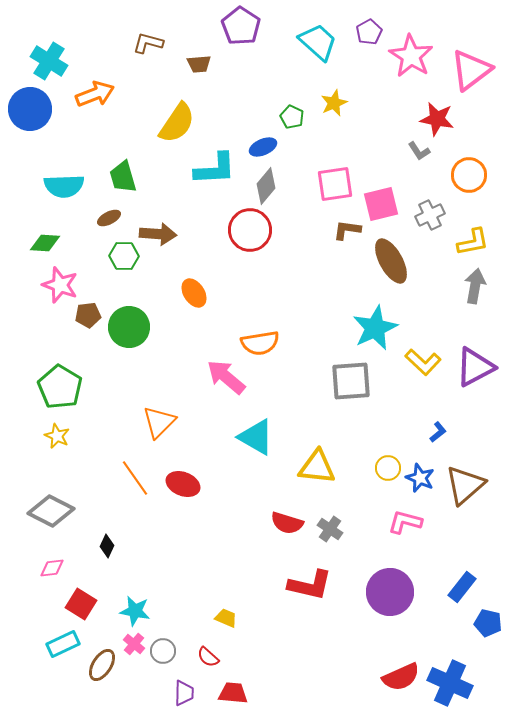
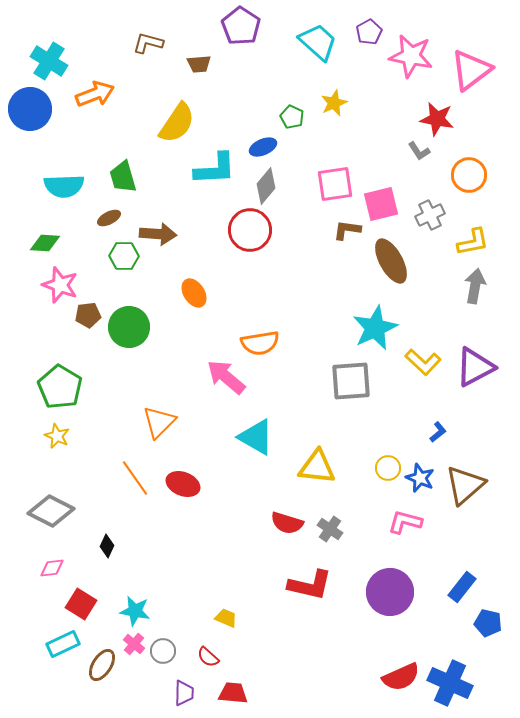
pink star at (411, 56): rotated 21 degrees counterclockwise
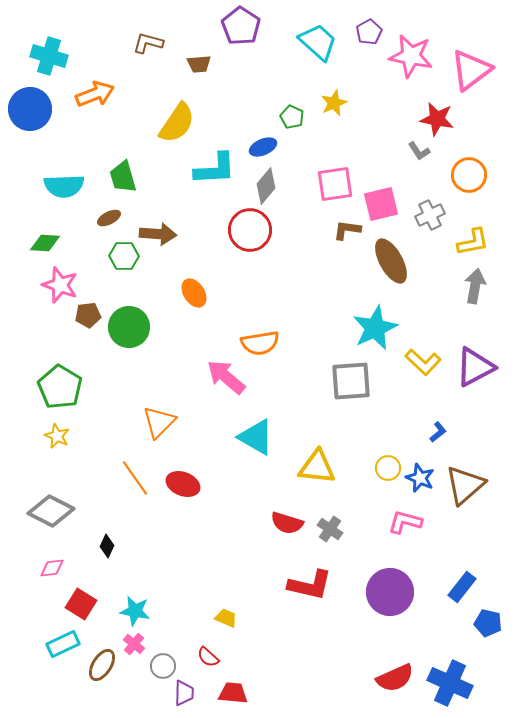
cyan cross at (49, 61): moved 5 px up; rotated 15 degrees counterclockwise
gray circle at (163, 651): moved 15 px down
red semicircle at (401, 677): moved 6 px left, 1 px down
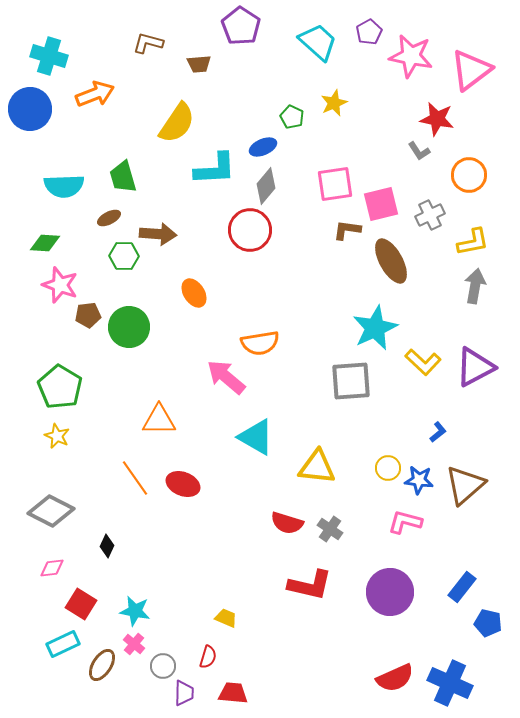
orange triangle at (159, 422): moved 2 px up; rotated 45 degrees clockwise
blue star at (420, 478): moved 1 px left, 2 px down; rotated 16 degrees counterclockwise
red semicircle at (208, 657): rotated 115 degrees counterclockwise
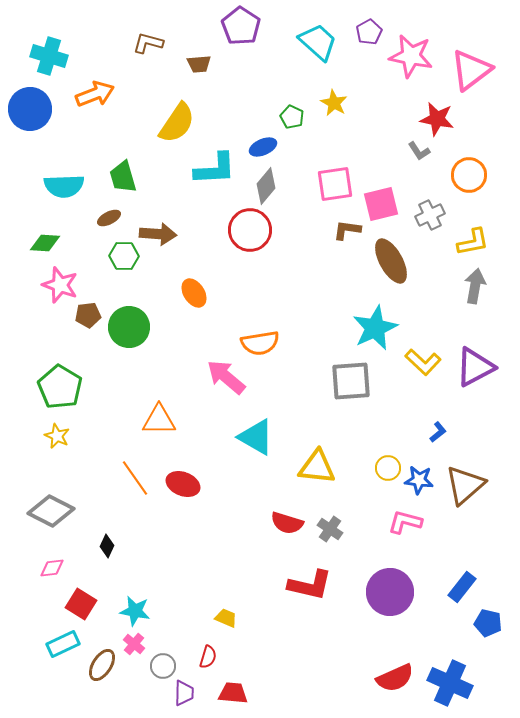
yellow star at (334, 103): rotated 20 degrees counterclockwise
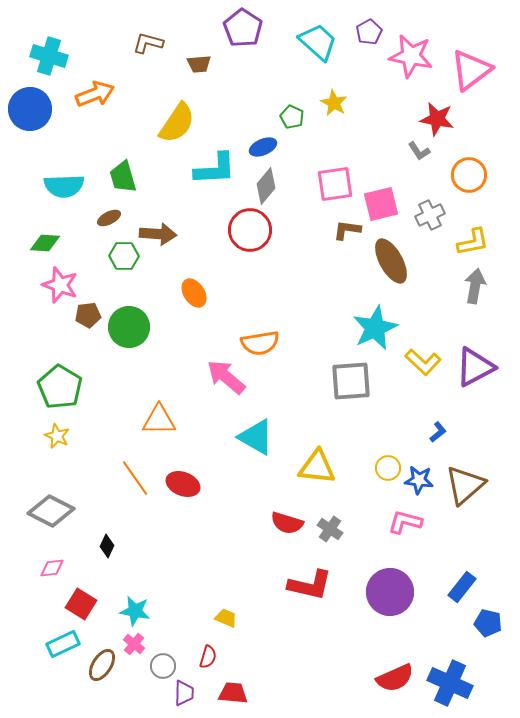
purple pentagon at (241, 26): moved 2 px right, 2 px down
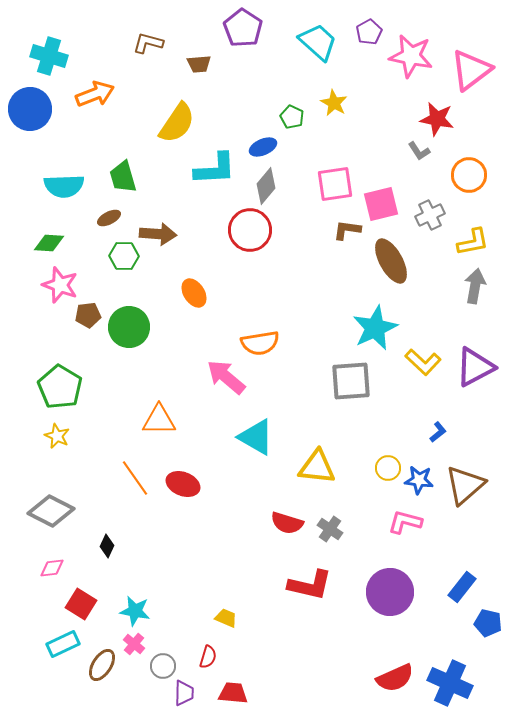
green diamond at (45, 243): moved 4 px right
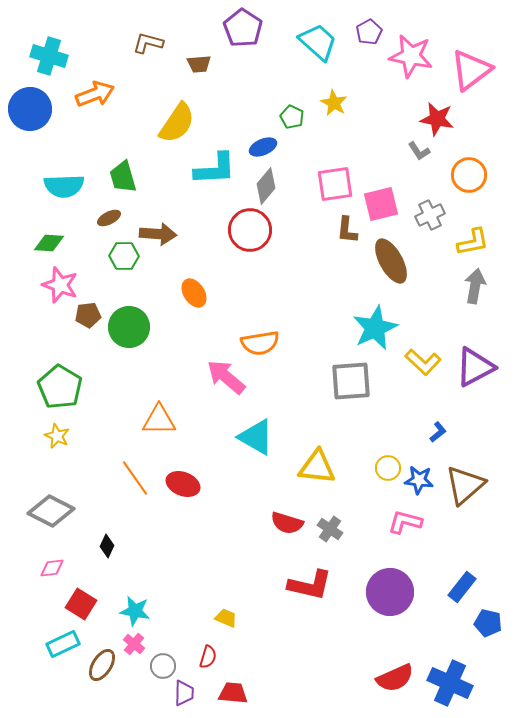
brown L-shape at (347, 230): rotated 92 degrees counterclockwise
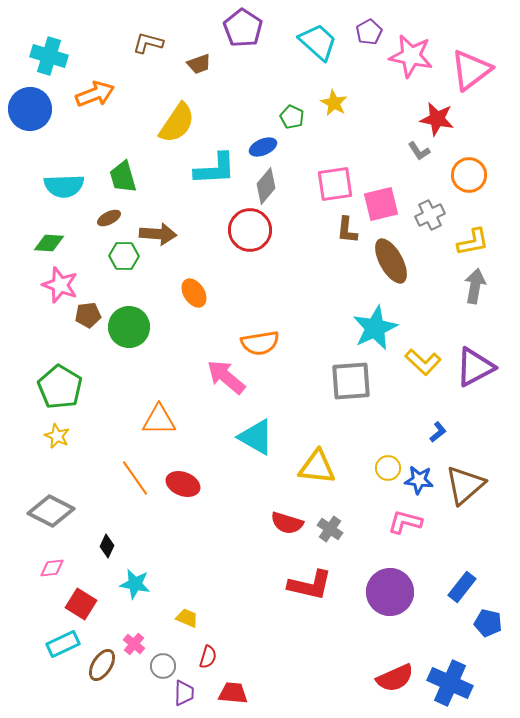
brown trapezoid at (199, 64): rotated 15 degrees counterclockwise
cyan star at (135, 611): moved 27 px up
yellow trapezoid at (226, 618): moved 39 px left
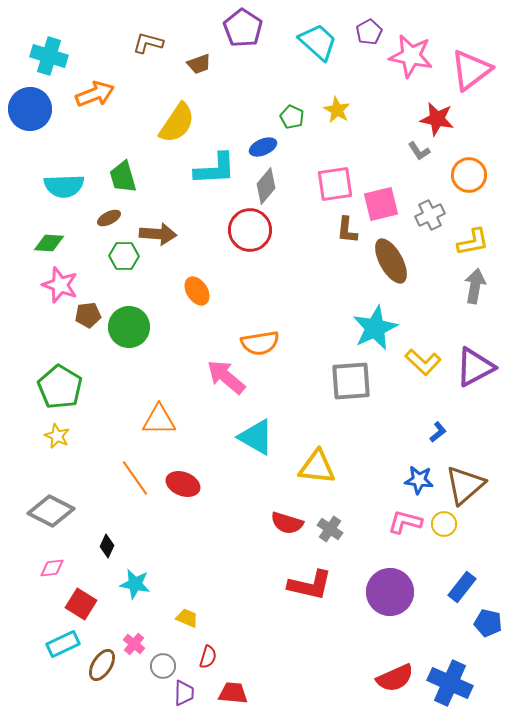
yellow star at (334, 103): moved 3 px right, 7 px down
orange ellipse at (194, 293): moved 3 px right, 2 px up
yellow circle at (388, 468): moved 56 px right, 56 px down
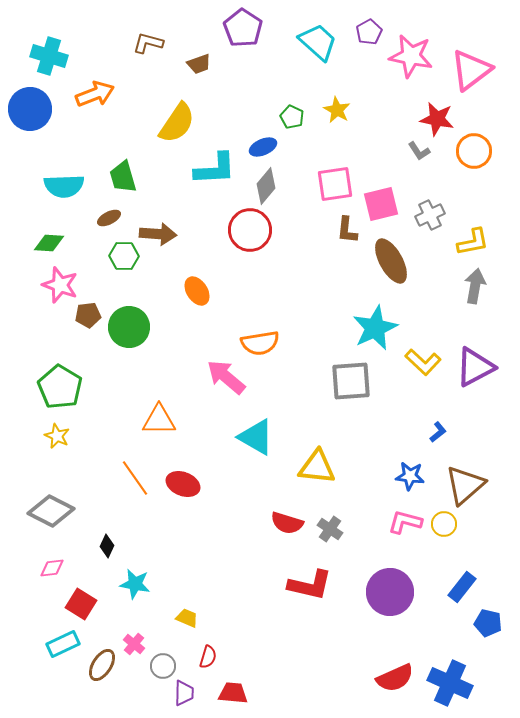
orange circle at (469, 175): moved 5 px right, 24 px up
blue star at (419, 480): moved 9 px left, 4 px up
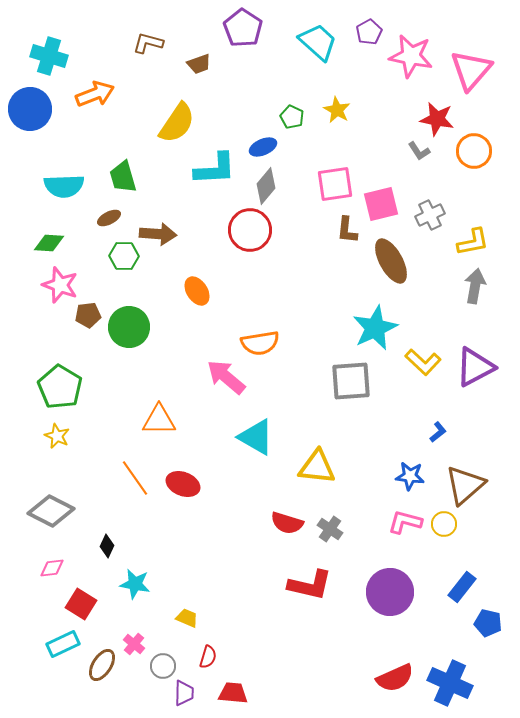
pink triangle at (471, 70): rotated 12 degrees counterclockwise
